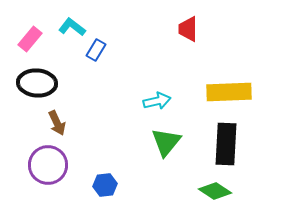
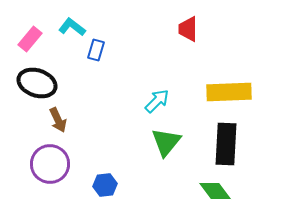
blue rectangle: rotated 15 degrees counterclockwise
black ellipse: rotated 15 degrees clockwise
cyan arrow: rotated 32 degrees counterclockwise
brown arrow: moved 1 px right, 3 px up
purple circle: moved 2 px right, 1 px up
green diamond: rotated 20 degrees clockwise
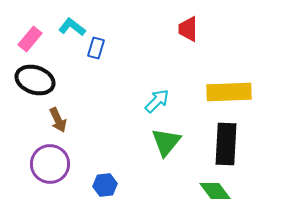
blue rectangle: moved 2 px up
black ellipse: moved 2 px left, 3 px up
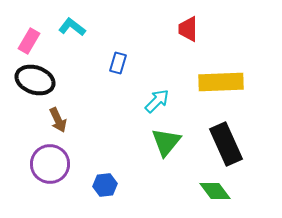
pink rectangle: moved 1 px left, 2 px down; rotated 10 degrees counterclockwise
blue rectangle: moved 22 px right, 15 px down
yellow rectangle: moved 8 px left, 10 px up
black rectangle: rotated 27 degrees counterclockwise
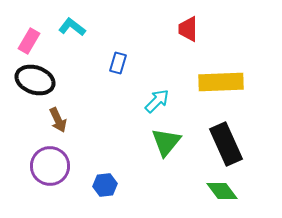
purple circle: moved 2 px down
green diamond: moved 7 px right
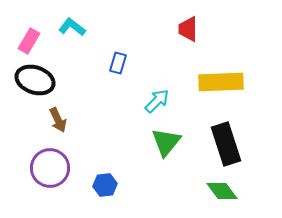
black rectangle: rotated 6 degrees clockwise
purple circle: moved 2 px down
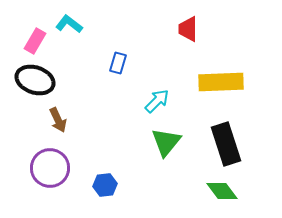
cyan L-shape: moved 3 px left, 3 px up
pink rectangle: moved 6 px right
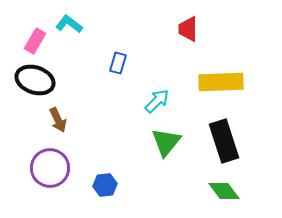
black rectangle: moved 2 px left, 3 px up
green diamond: moved 2 px right
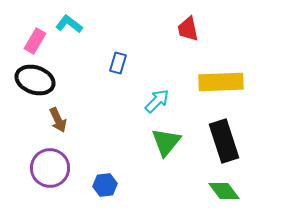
red trapezoid: rotated 12 degrees counterclockwise
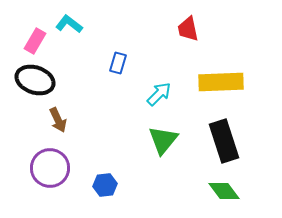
cyan arrow: moved 2 px right, 7 px up
green triangle: moved 3 px left, 2 px up
